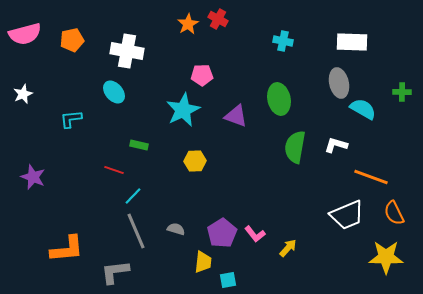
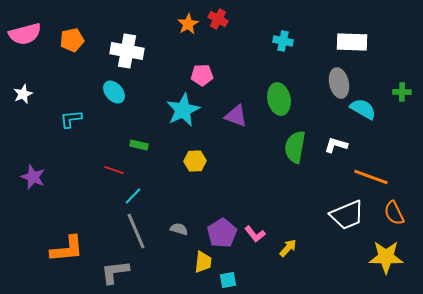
gray semicircle: moved 3 px right
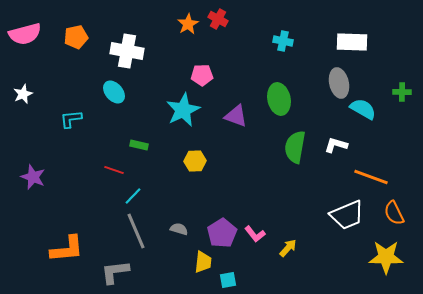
orange pentagon: moved 4 px right, 3 px up
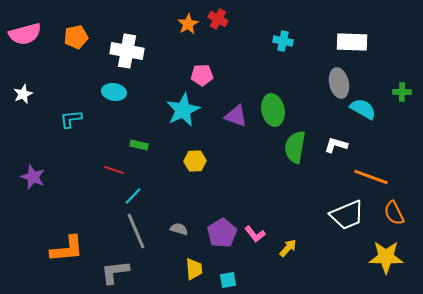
cyan ellipse: rotated 40 degrees counterclockwise
green ellipse: moved 6 px left, 11 px down
yellow trapezoid: moved 9 px left, 7 px down; rotated 10 degrees counterclockwise
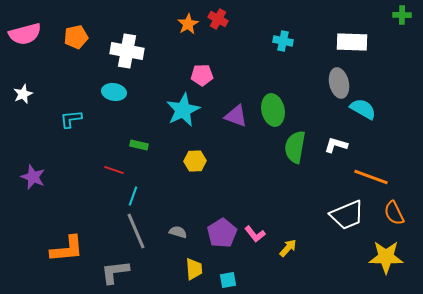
green cross: moved 77 px up
cyan line: rotated 24 degrees counterclockwise
gray semicircle: moved 1 px left, 3 px down
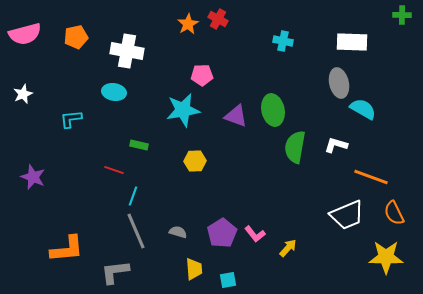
cyan star: rotated 16 degrees clockwise
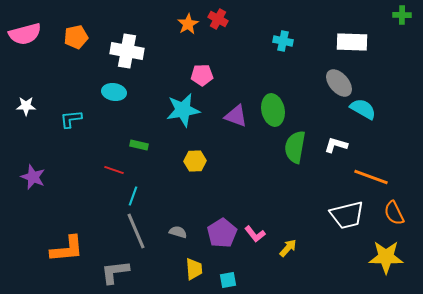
gray ellipse: rotated 28 degrees counterclockwise
white star: moved 3 px right, 12 px down; rotated 24 degrees clockwise
white trapezoid: rotated 9 degrees clockwise
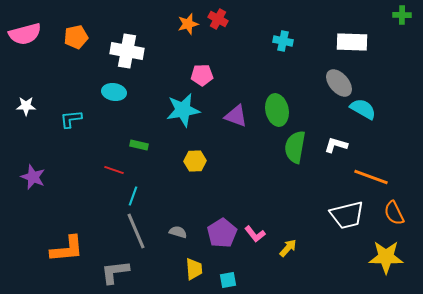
orange star: rotated 15 degrees clockwise
green ellipse: moved 4 px right
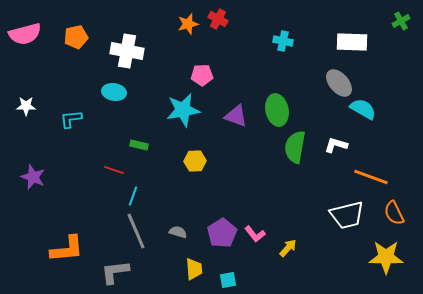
green cross: moved 1 px left, 6 px down; rotated 30 degrees counterclockwise
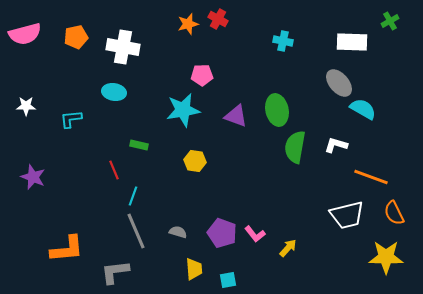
green cross: moved 11 px left
white cross: moved 4 px left, 4 px up
yellow hexagon: rotated 10 degrees clockwise
red line: rotated 48 degrees clockwise
purple pentagon: rotated 20 degrees counterclockwise
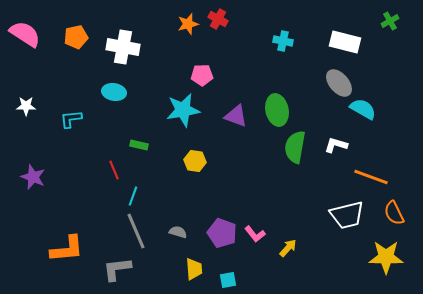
pink semicircle: rotated 132 degrees counterclockwise
white rectangle: moved 7 px left; rotated 12 degrees clockwise
gray L-shape: moved 2 px right, 3 px up
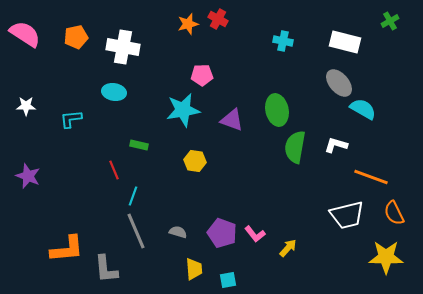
purple triangle: moved 4 px left, 4 px down
purple star: moved 5 px left, 1 px up
gray L-shape: moved 11 px left; rotated 88 degrees counterclockwise
